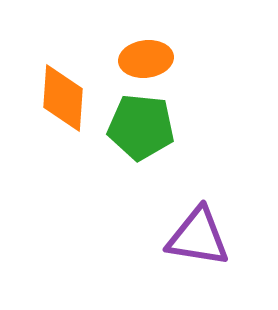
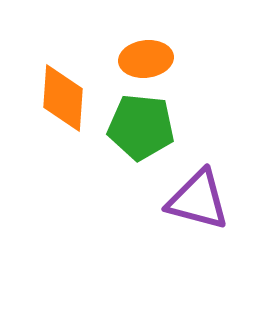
purple triangle: moved 37 px up; rotated 6 degrees clockwise
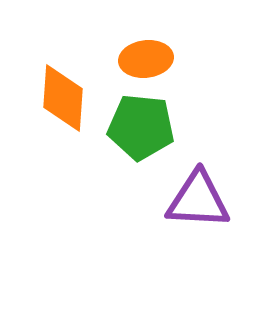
purple triangle: rotated 12 degrees counterclockwise
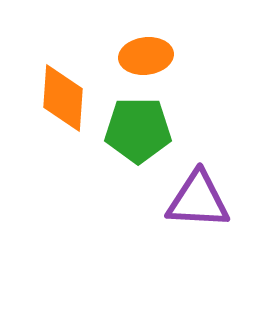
orange ellipse: moved 3 px up
green pentagon: moved 3 px left, 3 px down; rotated 6 degrees counterclockwise
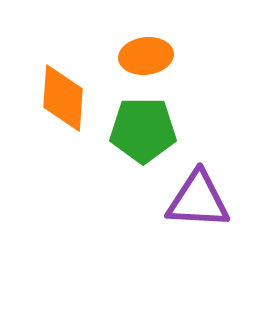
green pentagon: moved 5 px right
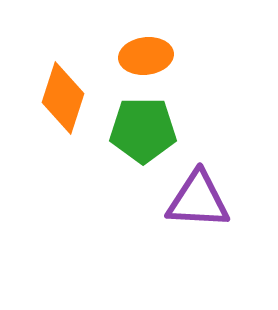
orange diamond: rotated 14 degrees clockwise
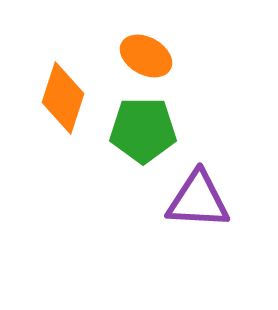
orange ellipse: rotated 36 degrees clockwise
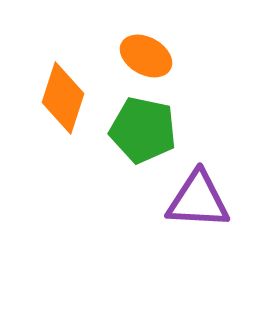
green pentagon: rotated 12 degrees clockwise
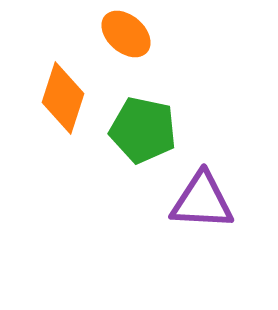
orange ellipse: moved 20 px left, 22 px up; rotated 12 degrees clockwise
purple triangle: moved 4 px right, 1 px down
